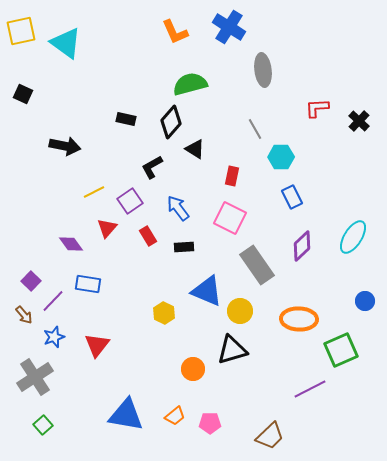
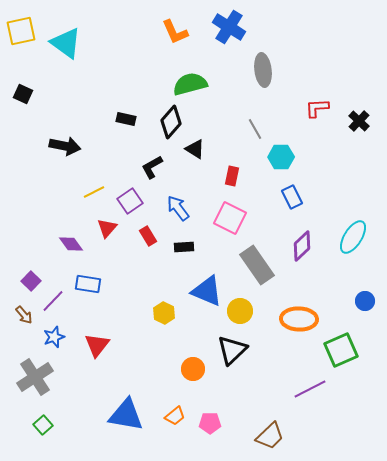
black triangle at (232, 350): rotated 28 degrees counterclockwise
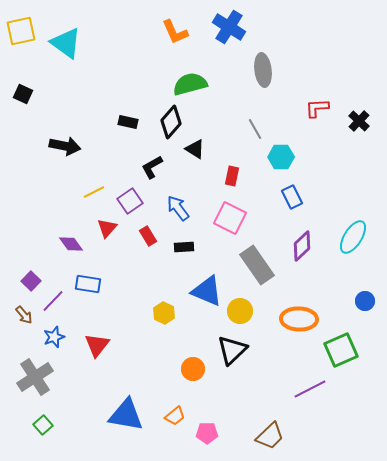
black rectangle at (126, 119): moved 2 px right, 3 px down
pink pentagon at (210, 423): moved 3 px left, 10 px down
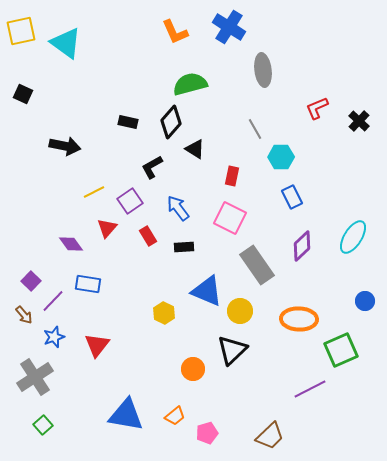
red L-shape at (317, 108): rotated 20 degrees counterclockwise
pink pentagon at (207, 433): rotated 15 degrees counterclockwise
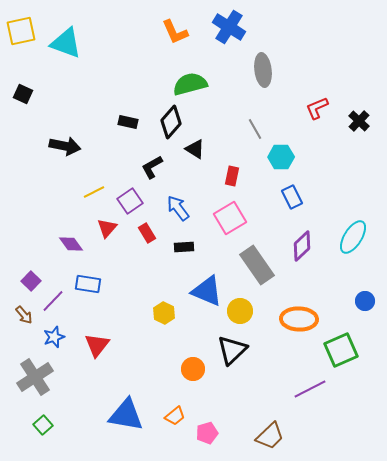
cyan triangle at (66, 43): rotated 16 degrees counterclockwise
pink square at (230, 218): rotated 32 degrees clockwise
red rectangle at (148, 236): moved 1 px left, 3 px up
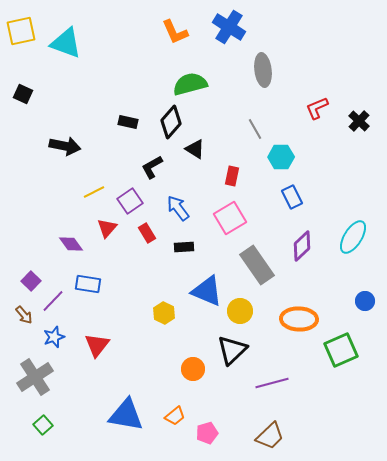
purple line at (310, 389): moved 38 px left, 6 px up; rotated 12 degrees clockwise
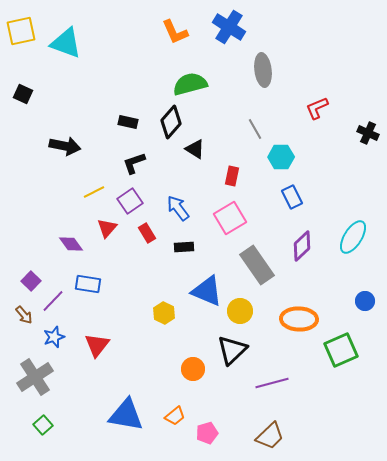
black cross at (359, 121): moved 9 px right, 12 px down; rotated 20 degrees counterclockwise
black L-shape at (152, 167): moved 18 px left, 4 px up; rotated 10 degrees clockwise
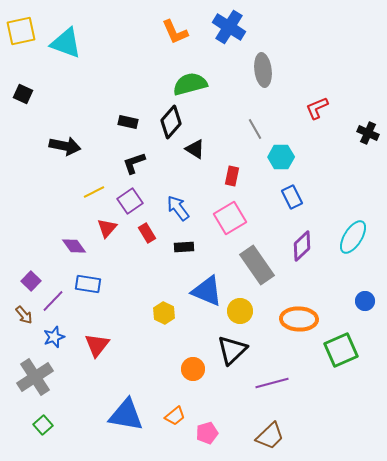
purple diamond at (71, 244): moved 3 px right, 2 px down
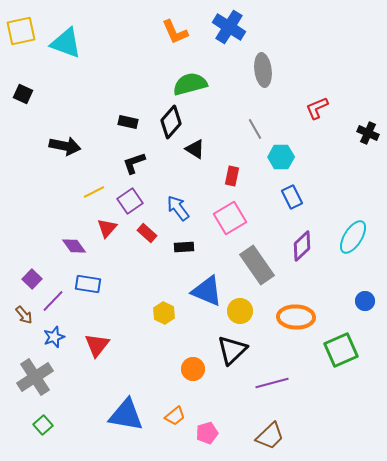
red rectangle at (147, 233): rotated 18 degrees counterclockwise
purple square at (31, 281): moved 1 px right, 2 px up
orange ellipse at (299, 319): moved 3 px left, 2 px up
